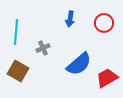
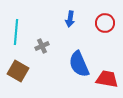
red circle: moved 1 px right
gray cross: moved 1 px left, 2 px up
blue semicircle: rotated 108 degrees clockwise
red trapezoid: moved 1 px down; rotated 40 degrees clockwise
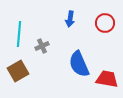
cyan line: moved 3 px right, 2 px down
brown square: rotated 30 degrees clockwise
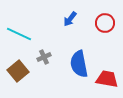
blue arrow: rotated 28 degrees clockwise
cyan line: rotated 70 degrees counterclockwise
gray cross: moved 2 px right, 11 px down
blue semicircle: rotated 12 degrees clockwise
brown square: rotated 10 degrees counterclockwise
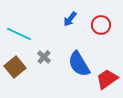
red circle: moved 4 px left, 2 px down
gray cross: rotated 24 degrees counterclockwise
blue semicircle: rotated 20 degrees counterclockwise
brown square: moved 3 px left, 4 px up
red trapezoid: rotated 45 degrees counterclockwise
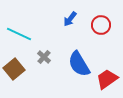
brown square: moved 1 px left, 2 px down
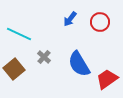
red circle: moved 1 px left, 3 px up
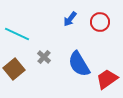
cyan line: moved 2 px left
